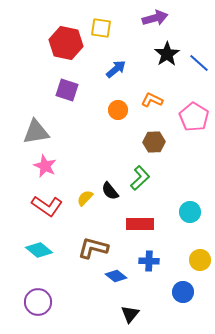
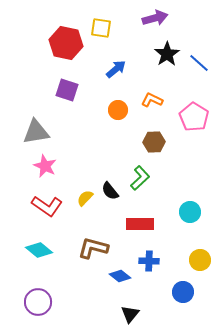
blue diamond: moved 4 px right
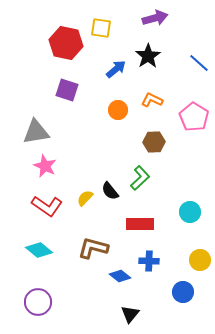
black star: moved 19 px left, 2 px down
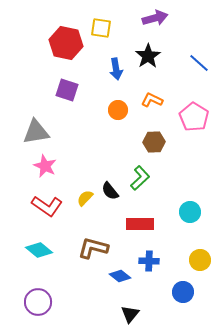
blue arrow: rotated 120 degrees clockwise
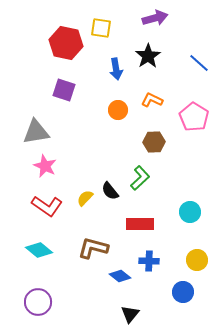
purple square: moved 3 px left
yellow circle: moved 3 px left
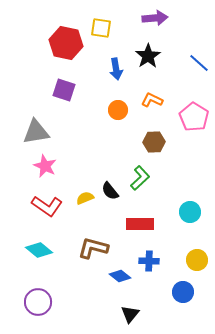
purple arrow: rotated 10 degrees clockwise
yellow semicircle: rotated 24 degrees clockwise
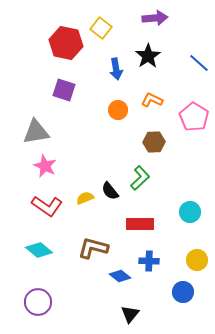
yellow square: rotated 30 degrees clockwise
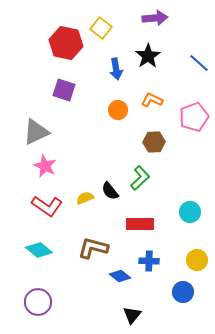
pink pentagon: rotated 20 degrees clockwise
gray triangle: rotated 16 degrees counterclockwise
black triangle: moved 2 px right, 1 px down
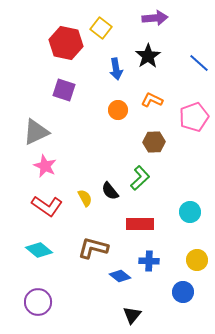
yellow semicircle: rotated 84 degrees clockwise
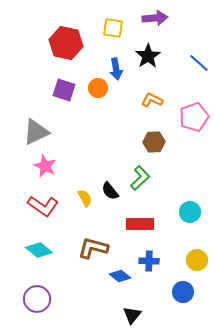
yellow square: moved 12 px right; rotated 30 degrees counterclockwise
orange circle: moved 20 px left, 22 px up
red L-shape: moved 4 px left
purple circle: moved 1 px left, 3 px up
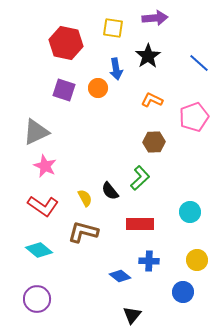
brown L-shape: moved 10 px left, 16 px up
